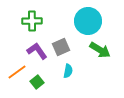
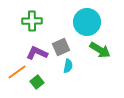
cyan circle: moved 1 px left, 1 px down
purple L-shape: moved 2 px down; rotated 30 degrees counterclockwise
cyan semicircle: moved 5 px up
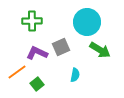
cyan semicircle: moved 7 px right, 9 px down
green square: moved 2 px down
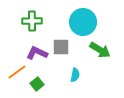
cyan circle: moved 4 px left
gray square: rotated 24 degrees clockwise
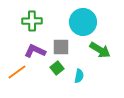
purple L-shape: moved 2 px left, 2 px up
cyan semicircle: moved 4 px right, 1 px down
green square: moved 20 px right, 16 px up
